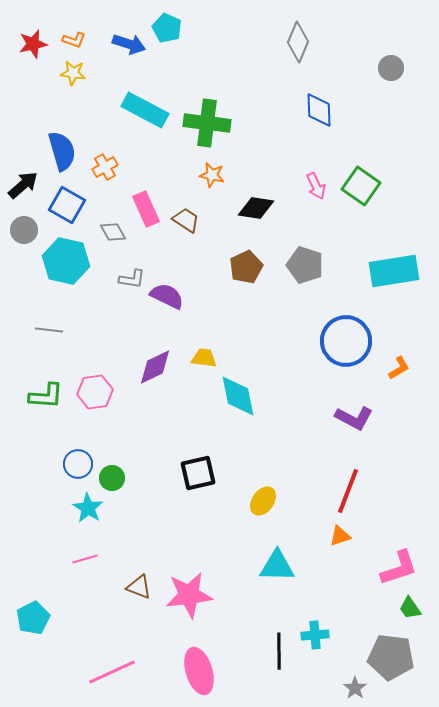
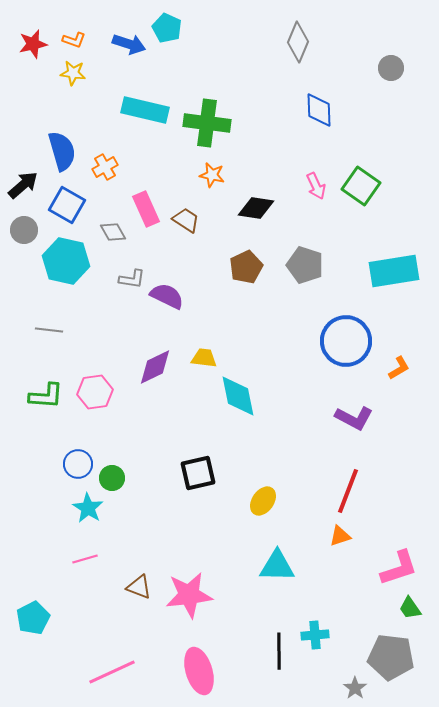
cyan rectangle at (145, 110): rotated 15 degrees counterclockwise
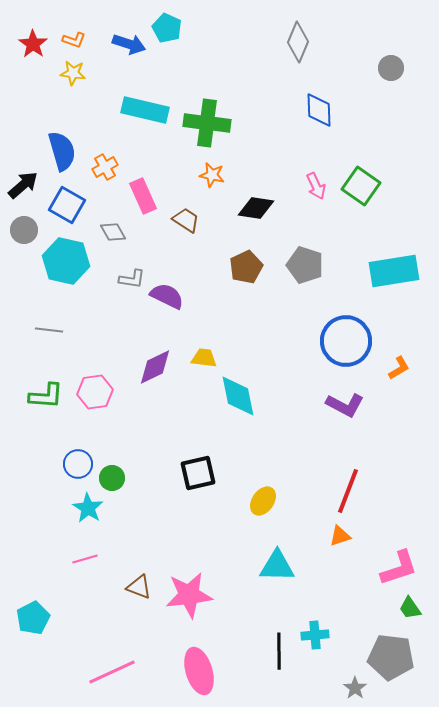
red star at (33, 44): rotated 24 degrees counterclockwise
pink rectangle at (146, 209): moved 3 px left, 13 px up
purple L-shape at (354, 418): moved 9 px left, 13 px up
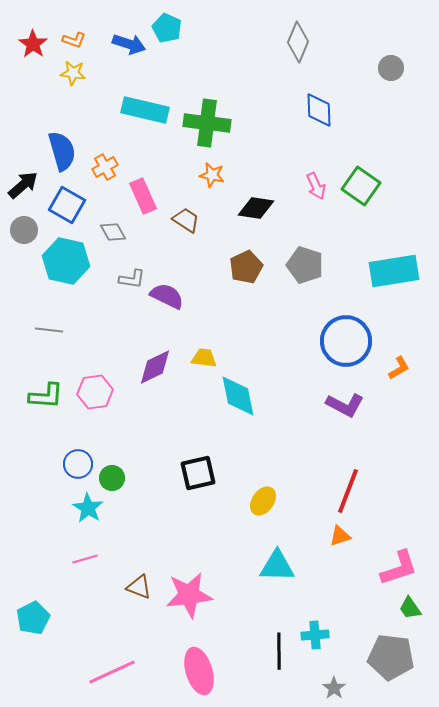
gray star at (355, 688): moved 21 px left
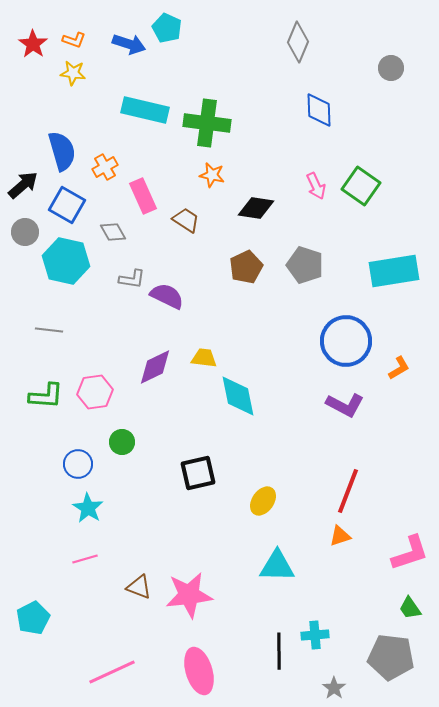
gray circle at (24, 230): moved 1 px right, 2 px down
green circle at (112, 478): moved 10 px right, 36 px up
pink L-shape at (399, 568): moved 11 px right, 15 px up
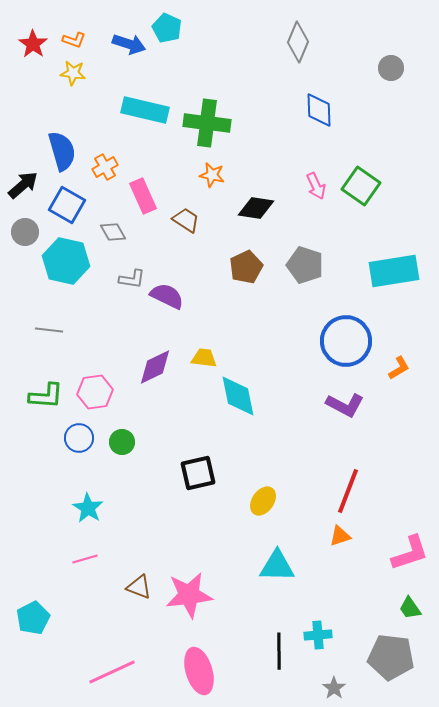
blue circle at (78, 464): moved 1 px right, 26 px up
cyan cross at (315, 635): moved 3 px right
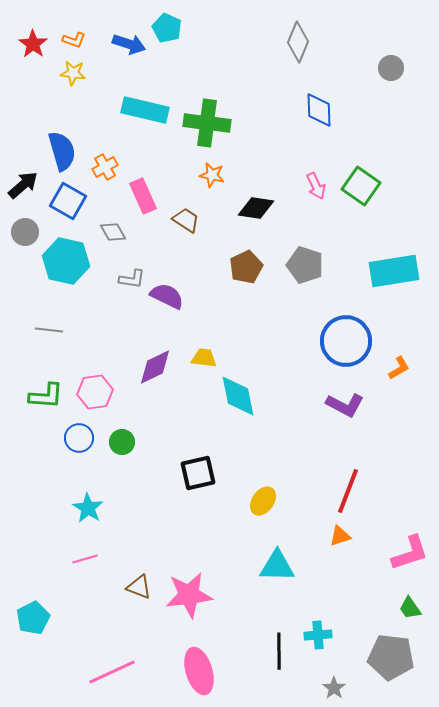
blue square at (67, 205): moved 1 px right, 4 px up
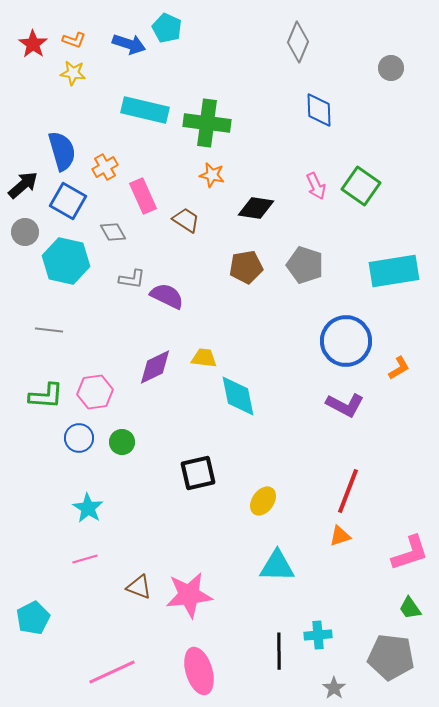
brown pentagon at (246, 267): rotated 16 degrees clockwise
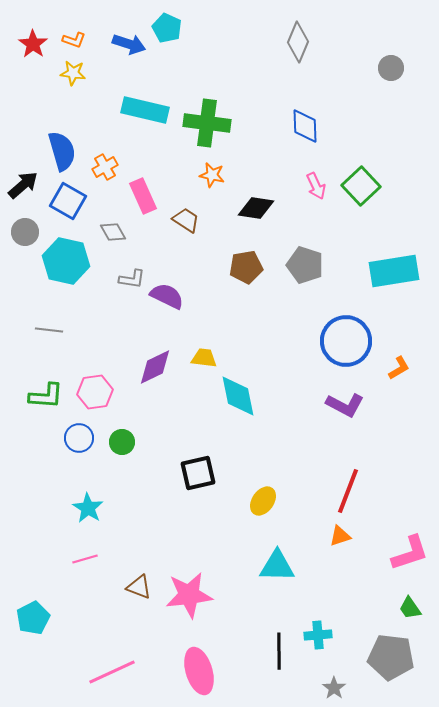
blue diamond at (319, 110): moved 14 px left, 16 px down
green square at (361, 186): rotated 12 degrees clockwise
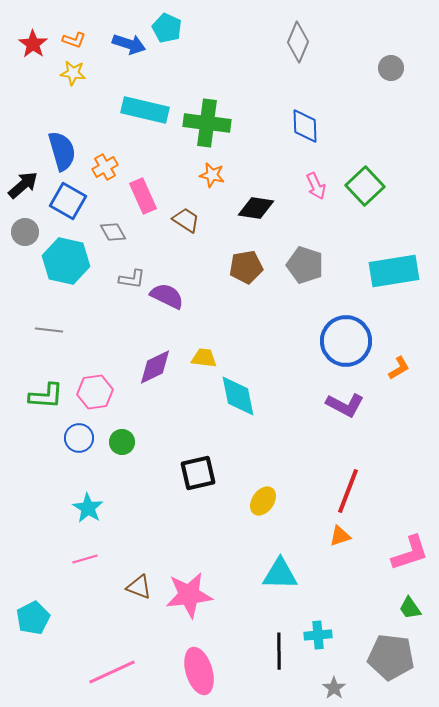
green square at (361, 186): moved 4 px right
cyan triangle at (277, 566): moved 3 px right, 8 px down
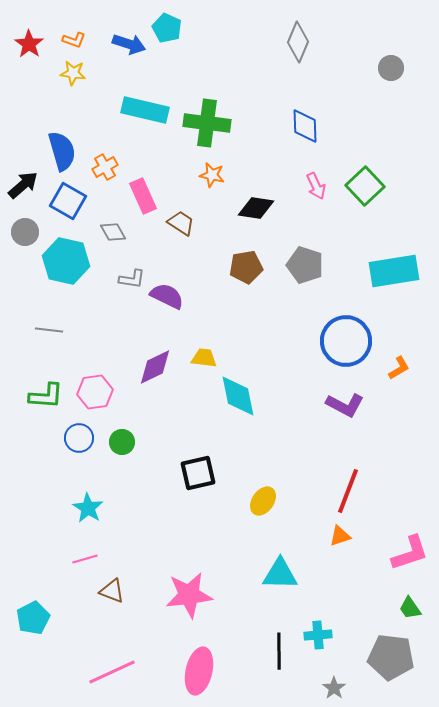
red star at (33, 44): moved 4 px left
brown trapezoid at (186, 220): moved 5 px left, 3 px down
brown triangle at (139, 587): moved 27 px left, 4 px down
pink ellipse at (199, 671): rotated 30 degrees clockwise
